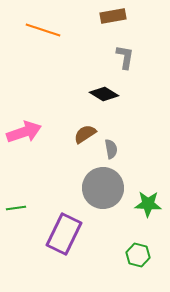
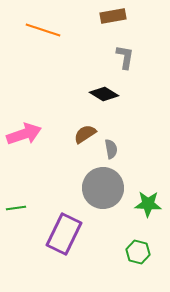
pink arrow: moved 2 px down
green hexagon: moved 3 px up
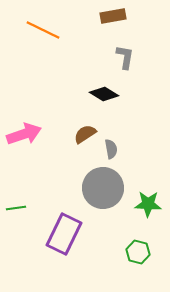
orange line: rotated 8 degrees clockwise
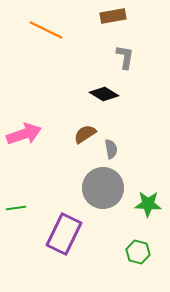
orange line: moved 3 px right
